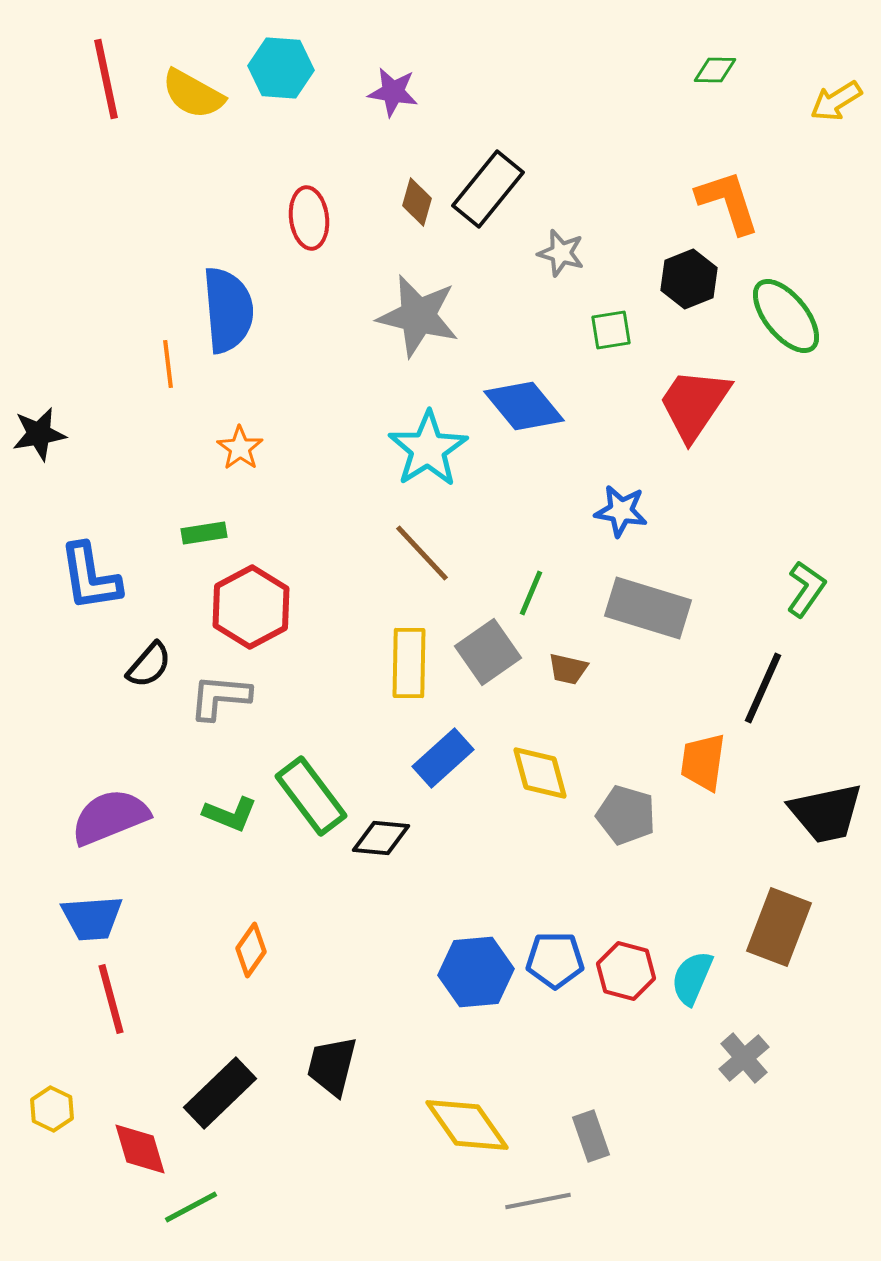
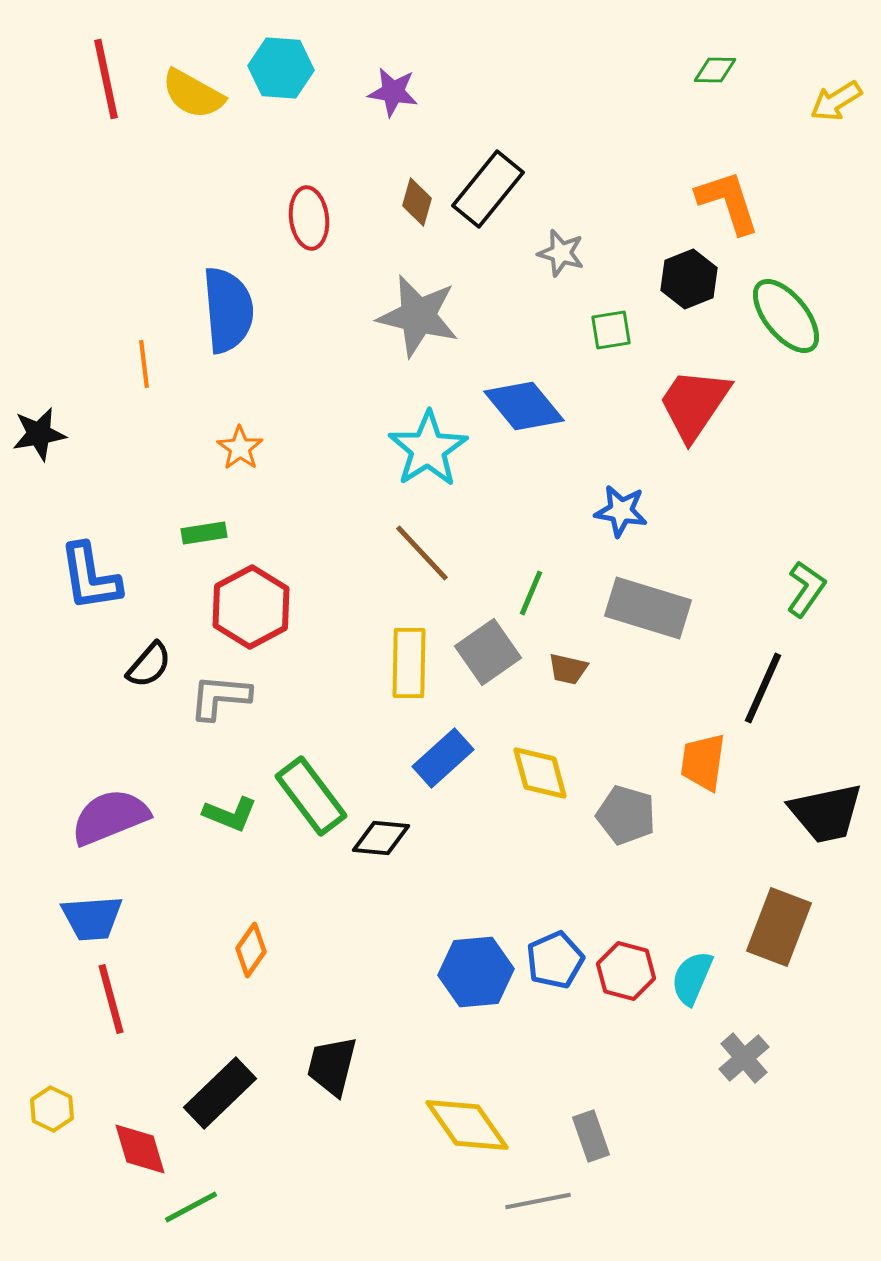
orange line at (168, 364): moved 24 px left
blue pentagon at (555, 960): rotated 24 degrees counterclockwise
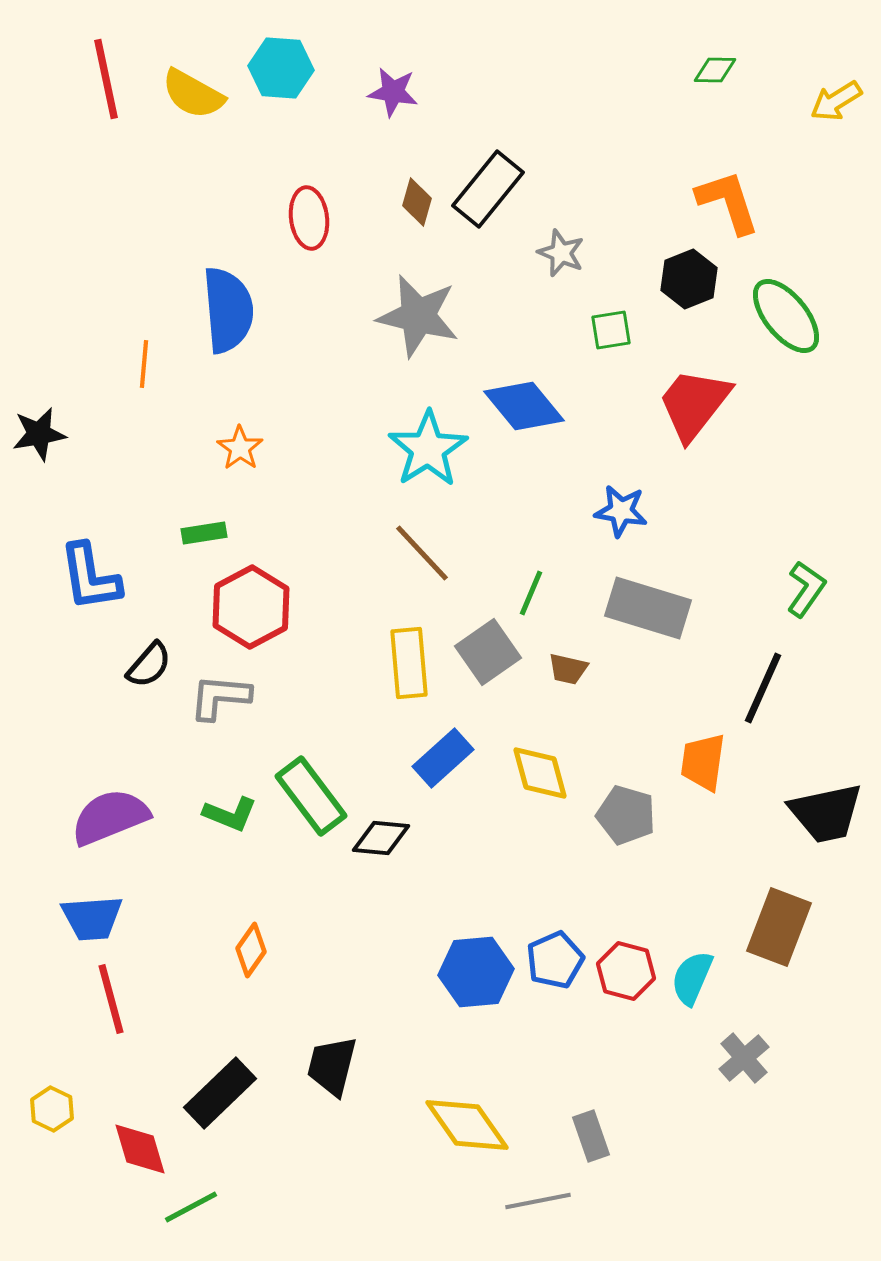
gray star at (561, 253): rotated 6 degrees clockwise
orange line at (144, 364): rotated 12 degrees clockwise
red trapezoid at (694, 404): rotated 4 degrees clockwise
yellow rectangle at (409, 663): rotated 6 degrees counterclockwise
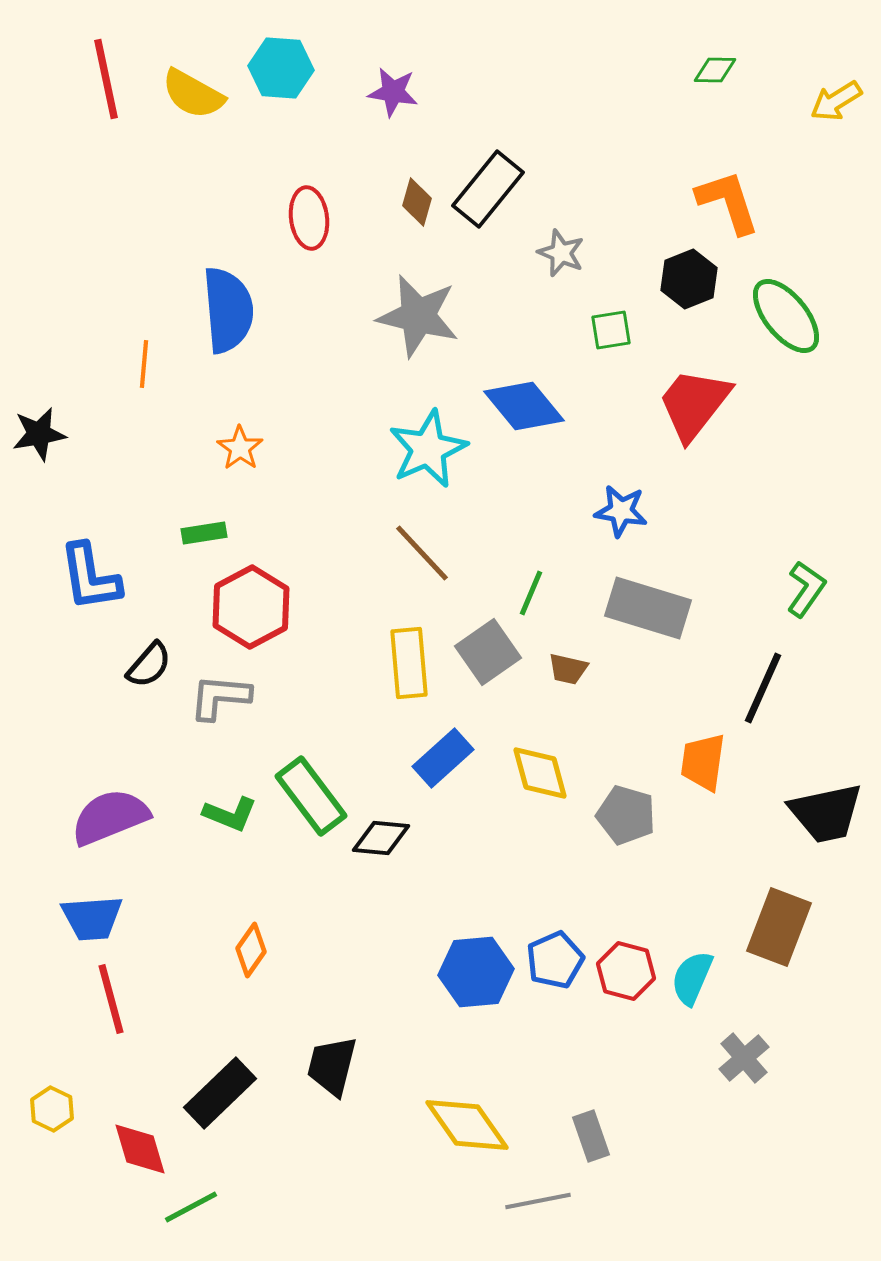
cyan star at (428, 449): rotated 8 degrees clockwise
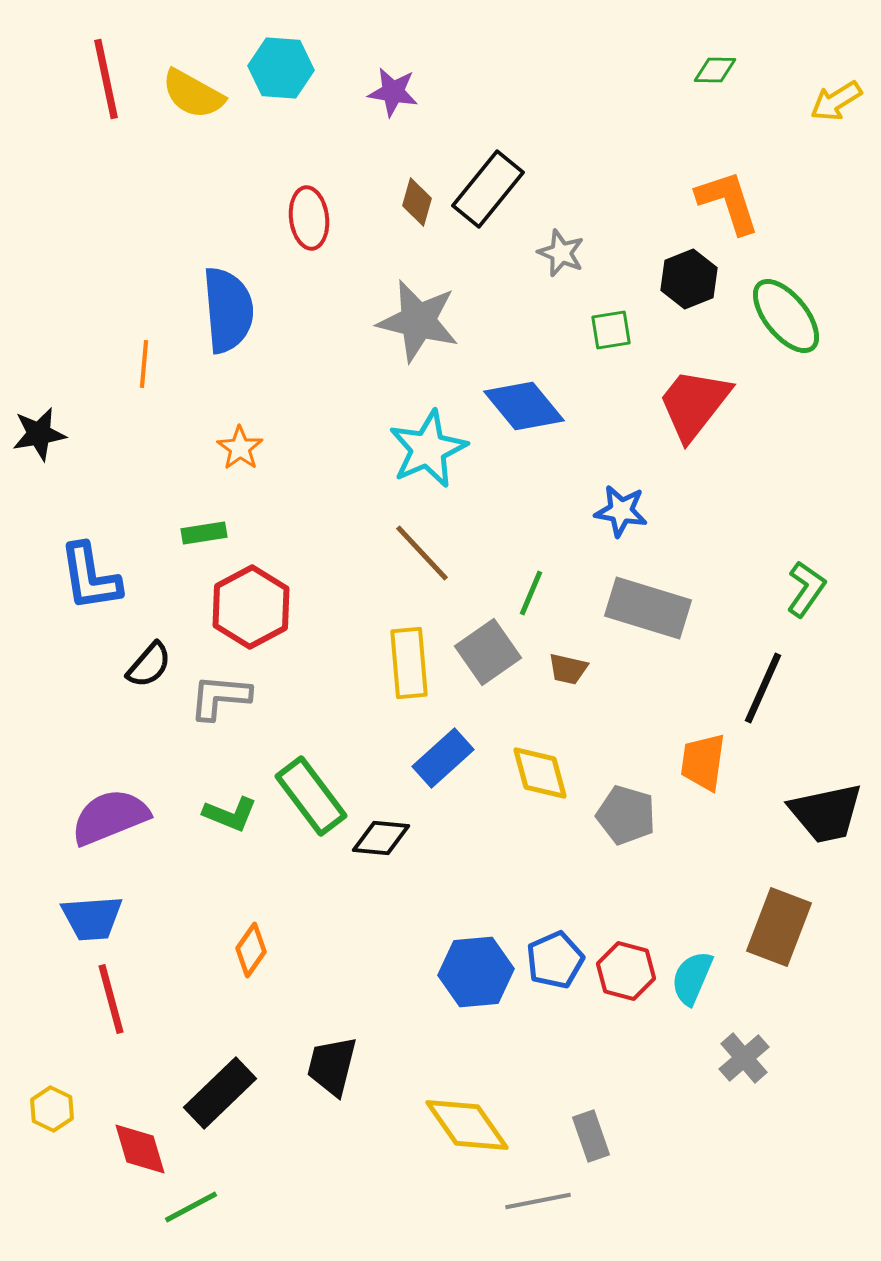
gray star at (418, 316): moved 5 px down
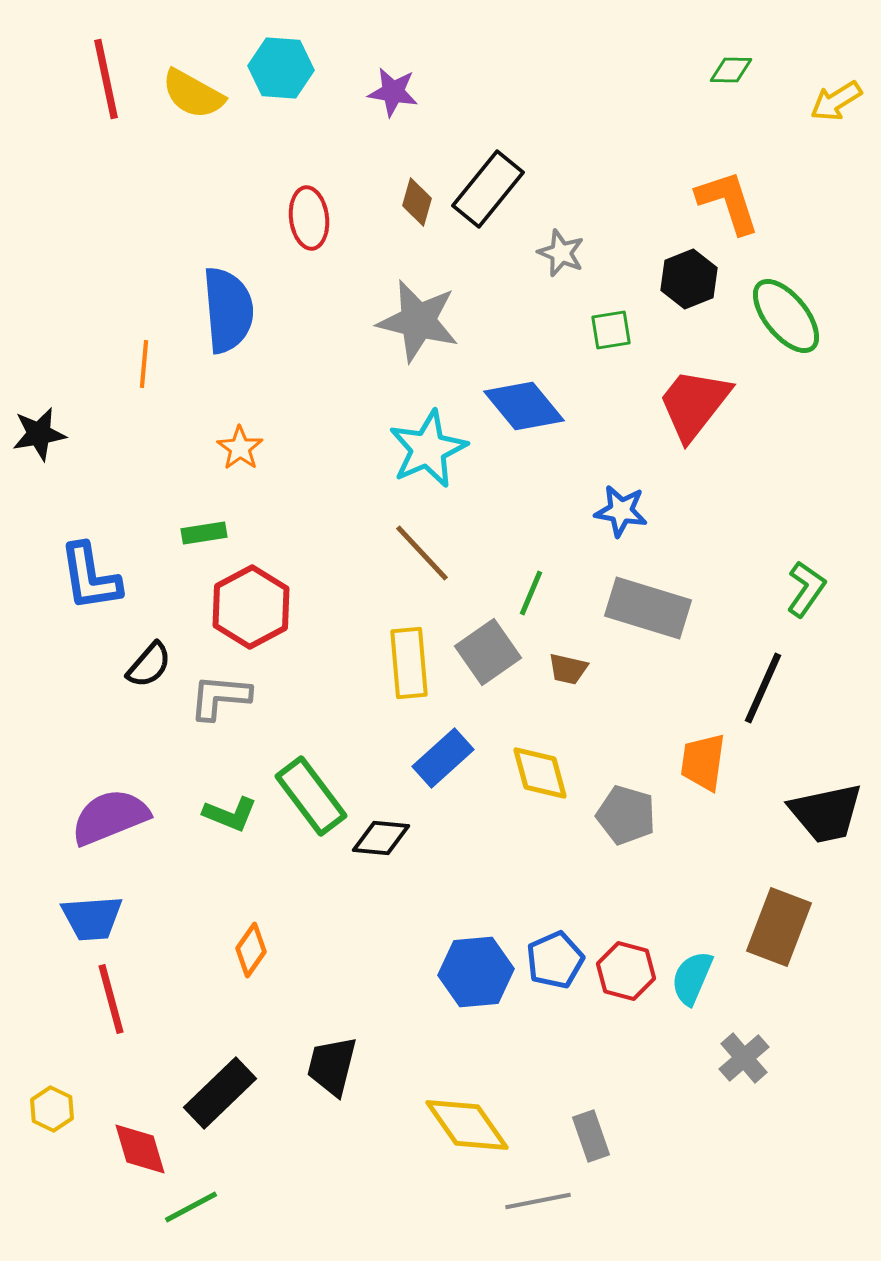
green diamond at (715, 70): moved 16 px right
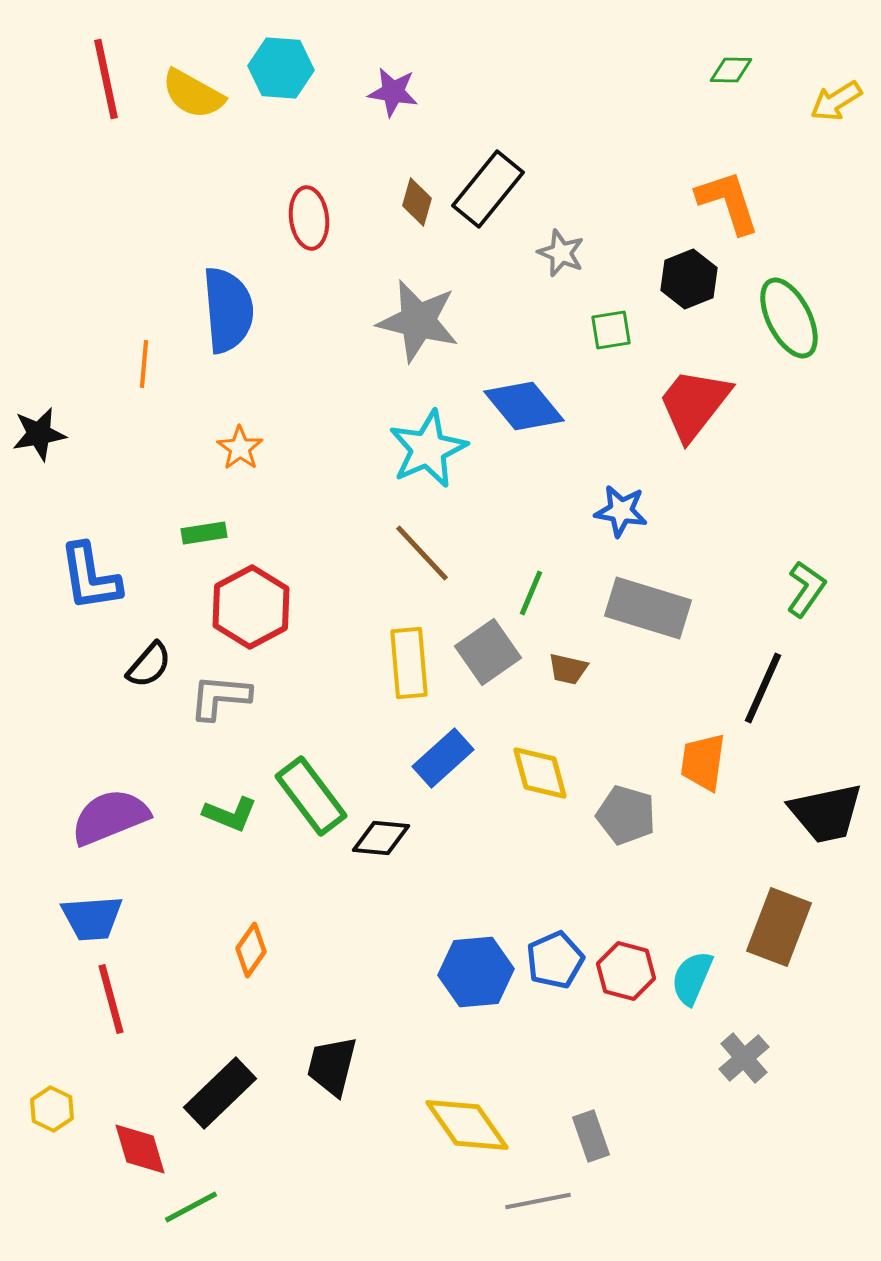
green ellipse at (786, 316): moved 3 px right, 2 px down; rotated 12 degrees clockwise
